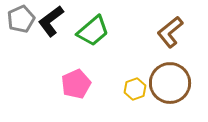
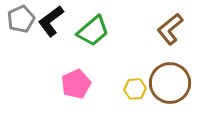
brown L-shape: moved 3 px up
yellow hexagon: rotated 15 degrees clockwise
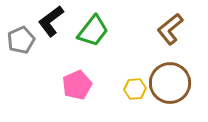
gray pentagon: moved 21 px down
green trapezoid: rotated 12 degrees counterclockwise
pink pentagon: moved 1 px right, 1 px down
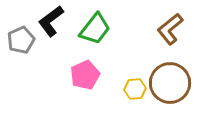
green trapezoid: moved 2 px right, 2 px up
pink pentagon: moved 8 px right, 10 px up
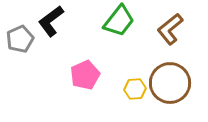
green trapezoid: moved 24 px right, 8 px up
gray pentagon: moved 1 px left, 1 px up
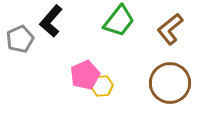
black L-shape: rotated 12 degrees counterclockwise
yellow hexagon: moved 33 px left, 3 px up
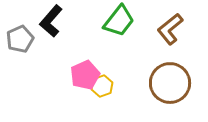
yellow hexagon: rotated 15 degrees counterclockwise
